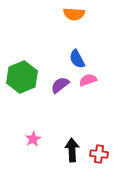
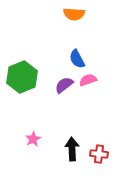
purple semicircle: moved 4 px right
black arrow: moved 1 px up
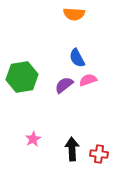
blue semicircle: moved 1 px up
green hexagon: rotated 12 degrees clockwise
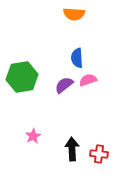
blue semicircle: rotated 24 degrees clockwise
pink star: moved 3 px up
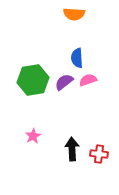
green hexagon: moved 11 px right, 3 px down
purple semicircle: moved 3 px up
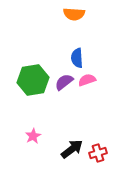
pink semicircle: moved 1 px left
black arrow: rotated 55 degrees clockwise
red cross: moved 1 px left, 1 px up; rotated 24 degrees counterclockwise
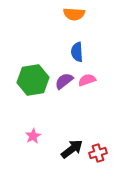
blue semicircle: moved 6 px up
purple semicircle: moved 1 px up
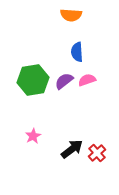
orange semicircle: moved 3 px left, 1 px down
red cross: moved 1 px left; rotated 24 degrees counterclockwise
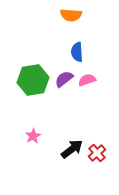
purple semicircle: moved 2 px up
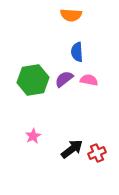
pink semicircle: moved 2 px right; rotated 30 degrees clockwise
red cross: rotated 18 degrees clockwise
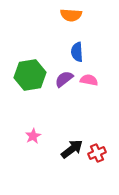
green hexagon: moved 3 px left, 5 px up
